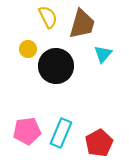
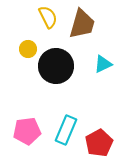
cyan triangle: moved 10 px down; rotated 24 degrees clockwise
cyan rectangle: moved 5 px right, 3 px up
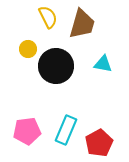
cyan triangle: rotated 36 degrees clockwise
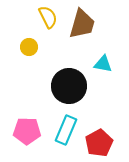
yellow circle: moved 1 px right, 2 px up
black circle: moved 13 px right, 20 px down
pink pentagon: rotated 8 degrees clockwise
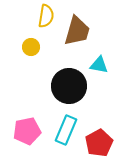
yellow semicircle: moved 2 px left, 1 px up; rotated 35 degrees clockwise
brown trapezoid: moved 5 px left, 7 px down
yellow circle: moved 2 px right
cyan triangle: moved 4 px left, 1 px down
pink pentagon: rotated 12 degrees counterclockwise
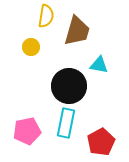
cyan rectangle: moved 7 px up; rotated 12 degrees counterclockwise
red pentagon: moved 2 px right, 1 px up
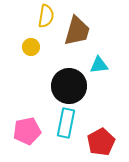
cyan triangle: rotated 18 degrees counterclockwise
